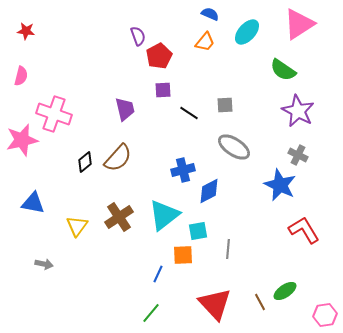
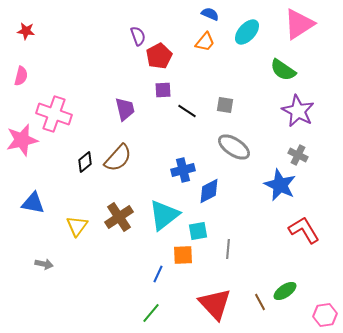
gray square: rotated 12 degrees clockwise
black line: moved 2 px left, 2 px up
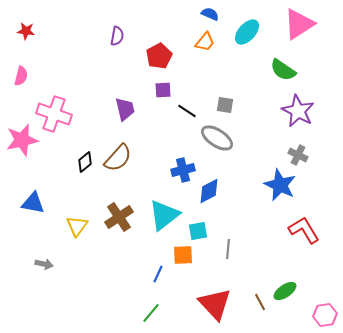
purple semicircle: moved 21 px left; rotated 30 degrees clockwise
gray ellipse: moved 17 px left, 9 px up
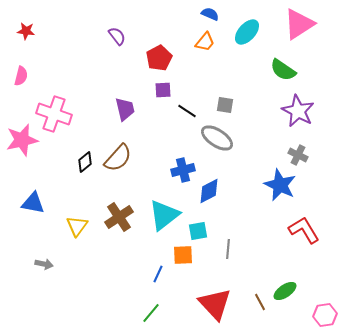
purple semicircle: rotated 48 degrees counterclockwise
red pentagon: moved 2 px down
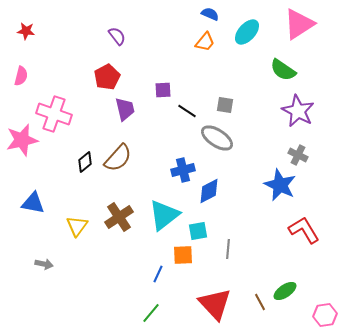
red pentagon: moved 52 px left, 19 px down
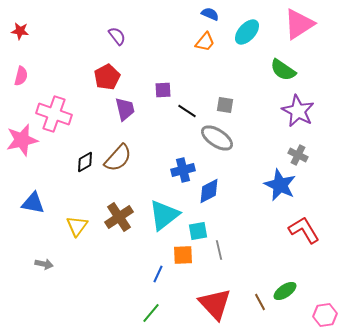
red star: moved 6 px left
black diamond: rotated 10 degrees clockwise
gray line: moved 9 px left, 1 px down; rotated 18 degrees counterclockwise
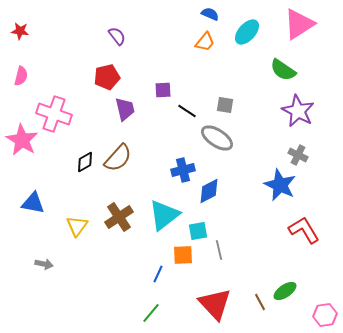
red pentagon: rotated 15 degrees clockwise
pink star: rotated 28 degrees counterclockwise
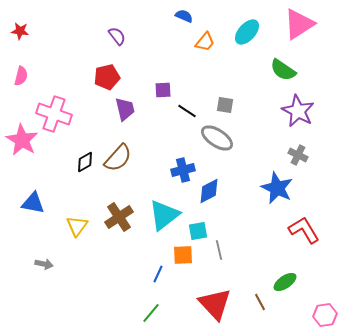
blue semicircle: moved 26 px left, 2 px down
blue star: moved 3 px left, 3 px down
green ellipse: moved 9 px up
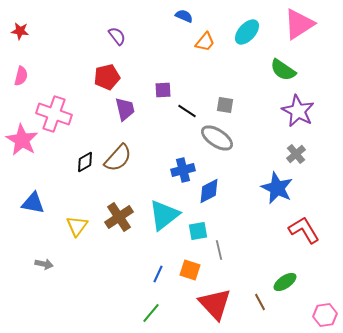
gray cross: moved 2 px left, 1 px up; rotated 24 degrees clockwise
orange square: moved 7 px right, 15 px down; rotated 20 degrees clockwise
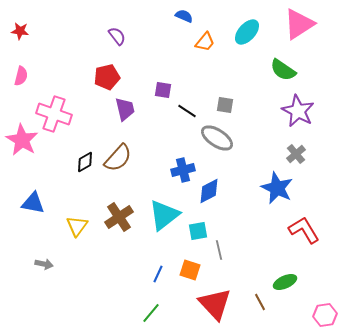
purple square: rotated 12 degrees clockwise
green ellipse: rotated 10 degrees clockwise
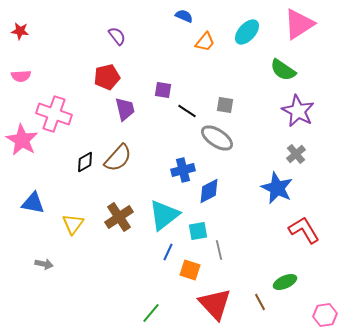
pink semicircle: rotated 72 degrees clockwise
yellow triangle: moved 4 px left, 2 px up
blue line: moved 10 px right, 22 px up
